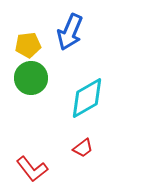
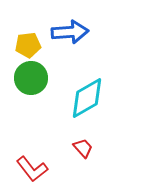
blue arrow: rotated 117 degrees counterclockwise
red trapezoid: rotated 95 degrees counterclockwise
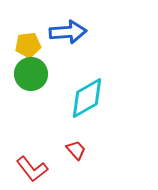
blue arrow: moved 2 px left
green circle: moved 4 px up
red trapezoid: moved 7 px left, 2 px down
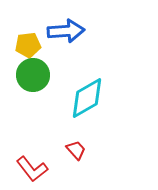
blue arrow: moved 2 px left, 1 px up
green circle: moved 2 px right, 1 px down
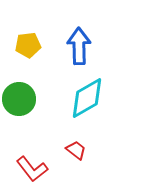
blue arrow: moved 13 px right, 15 px down; rotated 87 degrees counterclockwise
green circle: moved 14 px left, 24 px down
red trapezoid: rotated 10 degrees counterclockwise
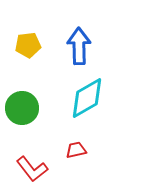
green circle: moved 3 px right, 9 px down
red trapezoid: rotated 50 degrees counterclockwise
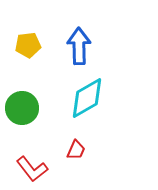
red trapezoid: rotated 125 degrees clockwise
